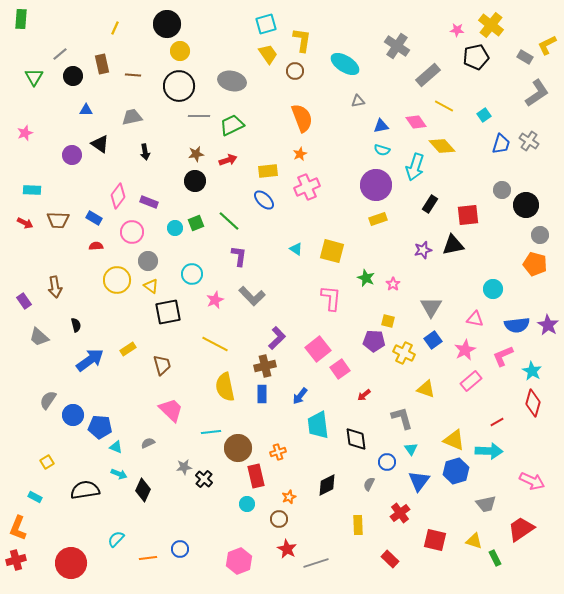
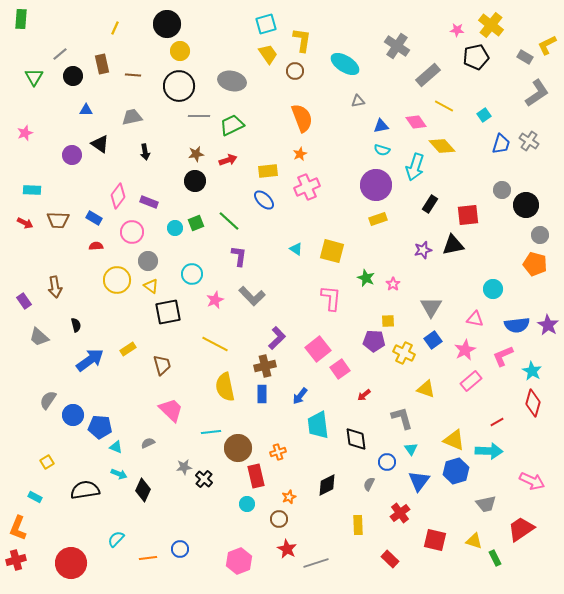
yellow square at (388, 321): rotated 16 degrees counterclockwise
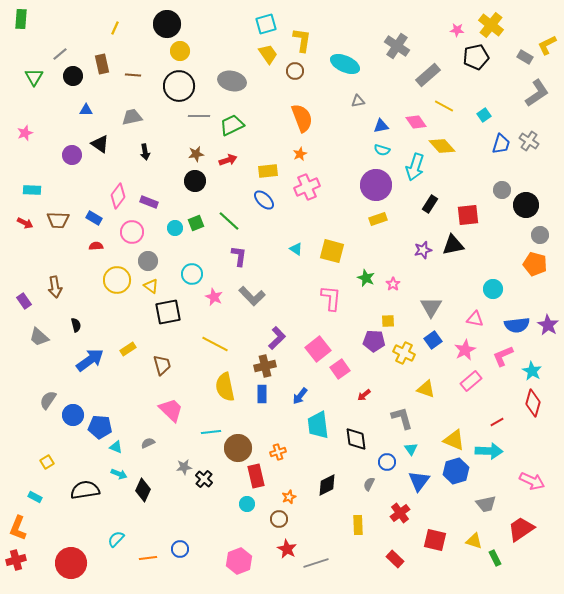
cyan ellipse at (345, 64): rotated 8 degrees counterclockwise
pink star at (215, 300): moved 1 px left, 3 px up; rotated 24 degrees counterclockwise
red rectangle at (390, 559): moved 5 px right
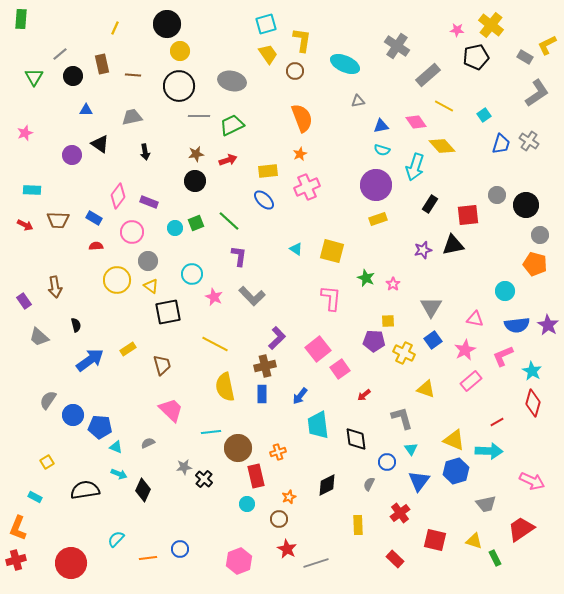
gray circle at (502, 190): moved 5 px left, 5 px down
red arrow at (25, 223): moved 2 px down
cyan circle at (493, 289): moved 12 px right, 2 px down
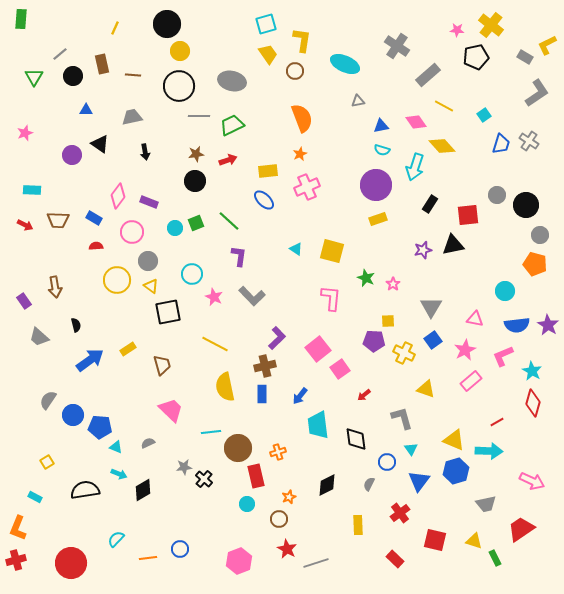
black diamond at (143, 490): rotated 35 degrees clockwise
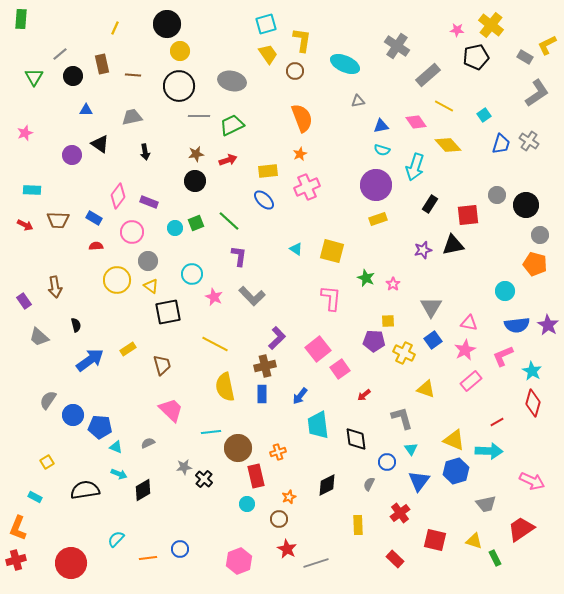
yellow diamond at (442, 146): moved 6 px right, 1 px up
pink triangle at (475, 319): moved 6 px left, 4 px down
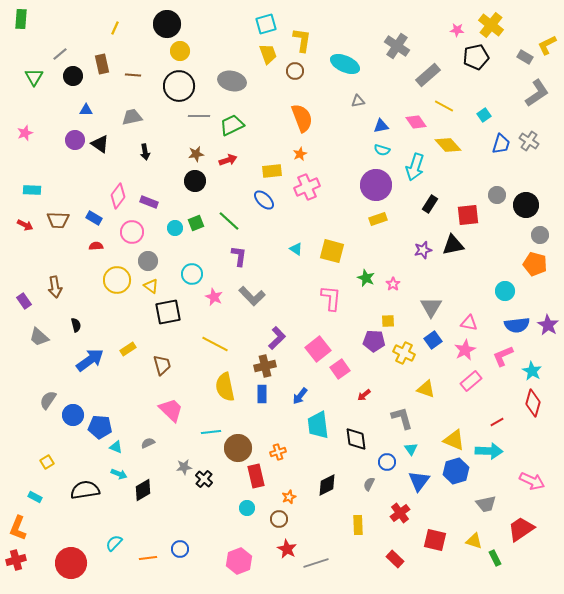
yellow trapezoid at (268, 54): rotated 15 degrees clockwise
purple circle at (72, 155): moved 3 px right, 15 px up
yellow rectangle at (268, 171): moved 4 px right
cyan circle at (247, 504): moved 4 px down
cyan semicircle at (116, 539): moved 2 px left, 4 px down
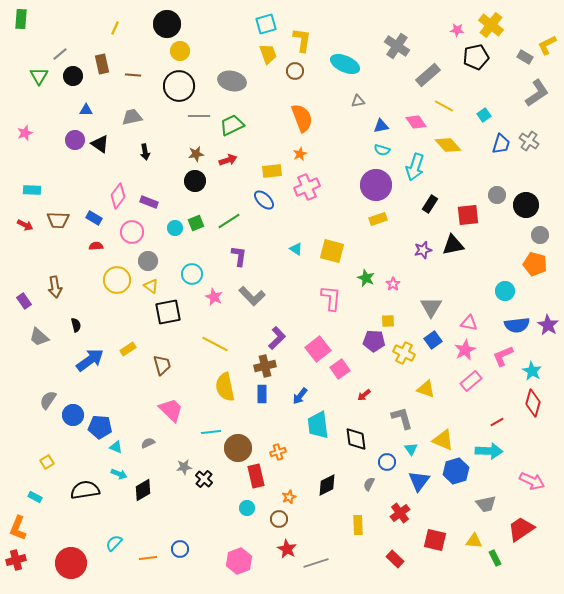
green triangle at (34, 77): moved 5 px right, 1 px up
green line at (229, 221): rotated 75 degrees counterclockwise
yellow triangle at (454, 440): moved 11 px left
yellow triangle at (474, 541): rotated 12 degrees counterclockwise
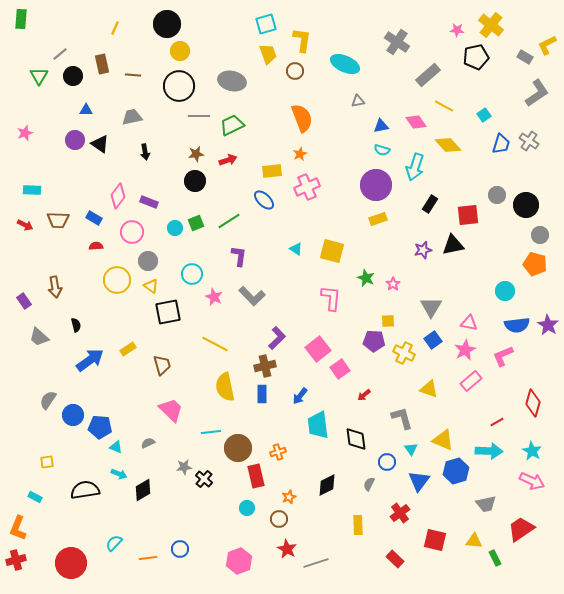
gray cross at (397, 46): moved 4 px up
cyan star at (532, 371): moved 80 px down
yellow triangle at (426, 389): moved 3 px right
yellow square at (47, 462): rotated 24 degrees clockwise
